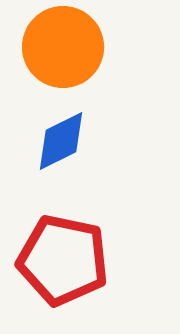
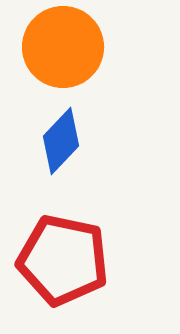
blue diamond: rotated 20 degrees counterclockwise
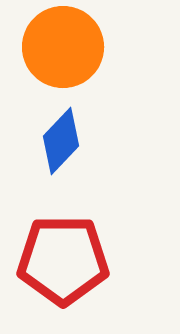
red pentagon: rotated 12 degrees counterclockwise
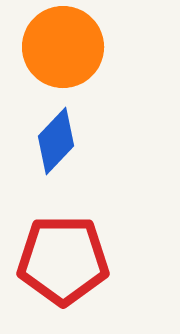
blue diamond: moved 5 px left
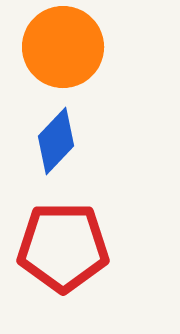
red pentagon: moved 13 px up
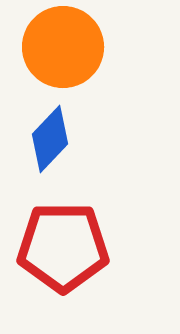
blue diamond: moved 6 px left, 2 px up
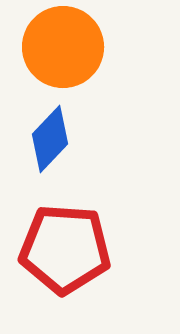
red pentagon: moved 2 px right, 2 px down; rotated 4 degrees clockwise
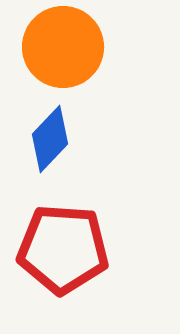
red pentagon: moved 2 px left
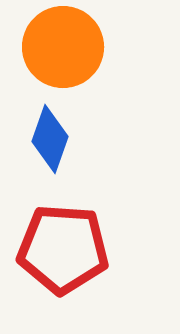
blue diamond: rotated 24 degrees counterclockwise
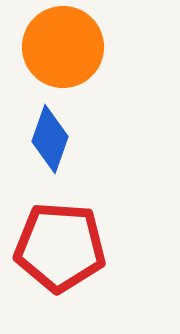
red pentagon: moved 3 px left, 2 px up
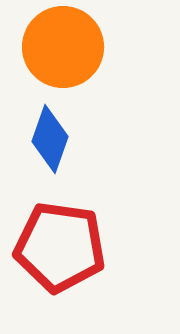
red pentagon: rotated 4 degrees clockwise
